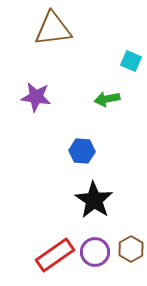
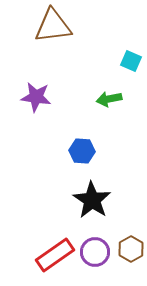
brown triangle: moved 3 px up
green arrow: moved 2 px right
black star: moved 2 px left
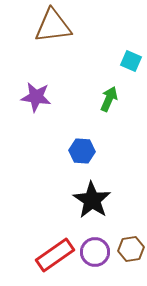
green arrow: rotated 125 degrees clockwise
brown hexagon: rotated 20 degrees clockwise
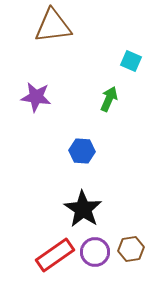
black star: moved 9 px left, 9 px down
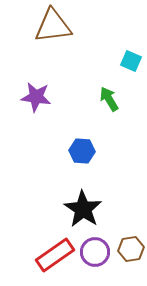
green arrow: rotated 55 degrees counterclockwise
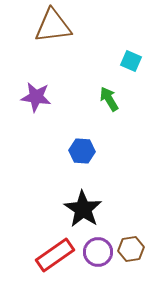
purple circle: moved 3 px right
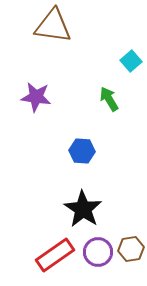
brown triangle: rotated 15 degrees clockwise
cyan square: rotated 25 degrees clockwise
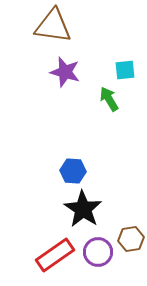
cyan square: moved 6 px left, 9 px down; rotated 35 degrees clockwise
purple star: moved 29 px right, 25 px up; rotated 8 degrees clockwise
blue hexagon: moved 9 px left, 20 px down
brown hexagon: moved 10 px up
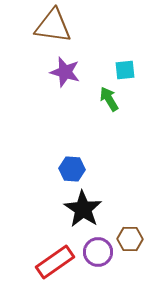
blue hexagon: moved 1 px left, 2 px up
brown hexagon: moved 1 px left; rotated 10 degrees clockwise
red rectangle: moved 7 px down
